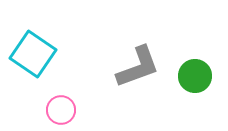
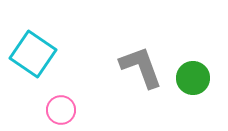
gray L-shape: moved 3 px right; rotated 90 degrees counterclockwise
green circle: moved 2 px left, 2 px down
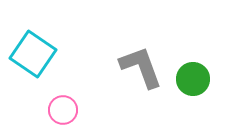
green circle: moved 1 px down
pink circle: moved 2 px right
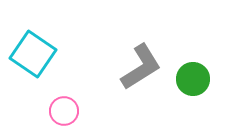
gray L-shape: rotated 78 degrees clockwise
pink circle: moved 1 px right, 1 px down
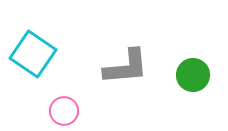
gray L-shape: moved 15 px left; rotated 27 degrees clockwise
green circle: moved 4 px up
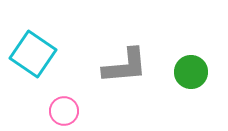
gray L-shape: moved 1 px left, 1 px up
green circle: moved 2 px left, 3 px up
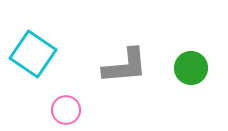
green circle: moved 4 px up
pink circle: moved 2 px right, 1 px up
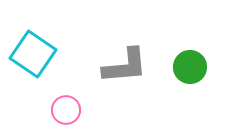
green circle: moved 1 px left, 1 px up
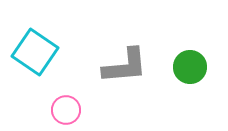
cyan square: moved 2 px right, 2 px up
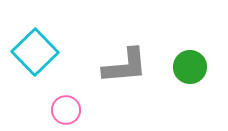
cyan square: rotated 12 degrees clockwise
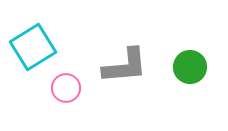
cyan square: moved 2 px left, 5 px up; rotated 12 degrees clockwise
pink circle: moved 22 px up
